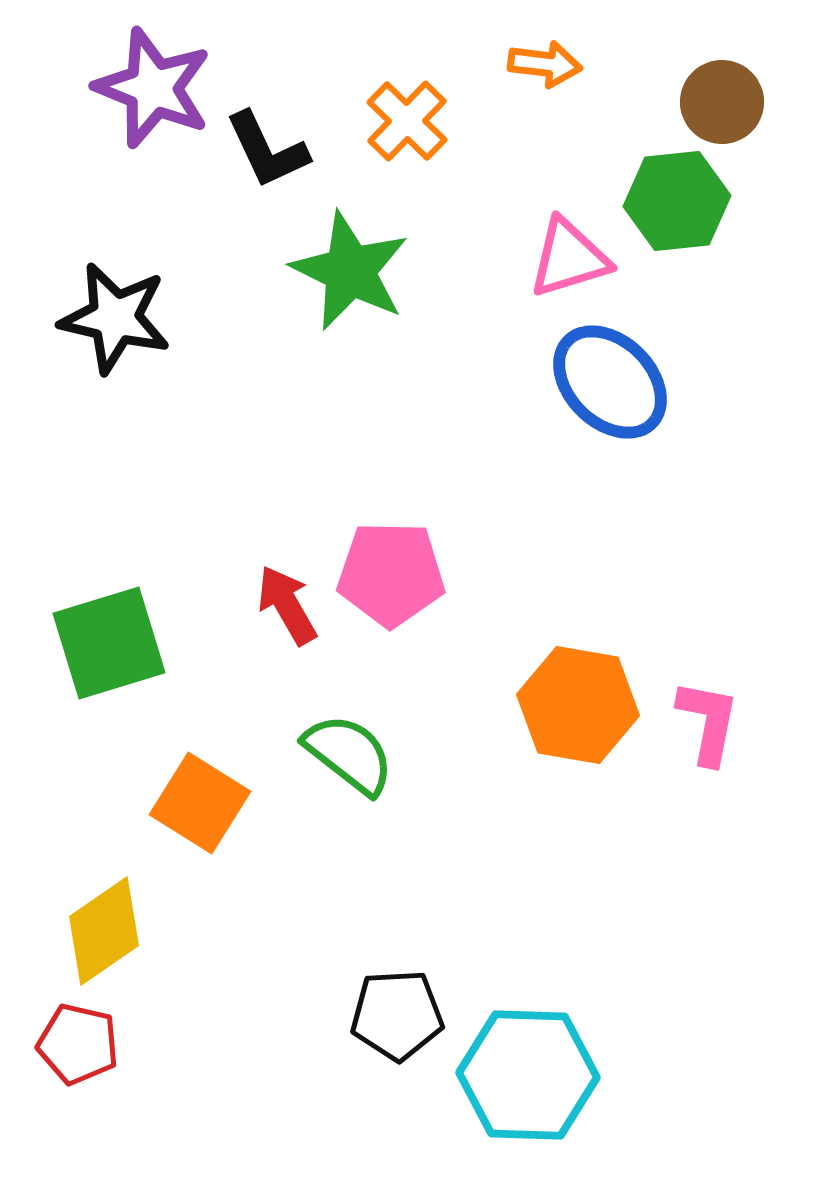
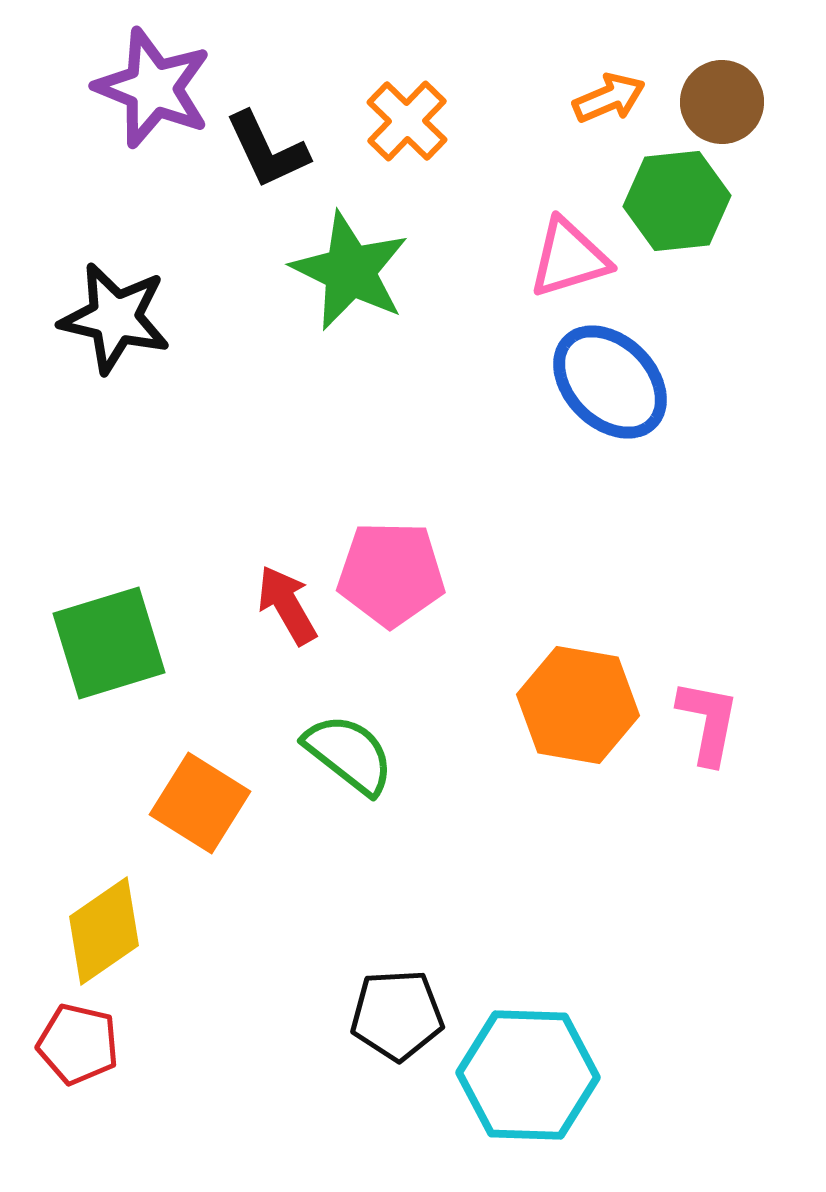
orange arrow: moved 64 px right, 34 px down; rotated 30 degrees counterclockwise
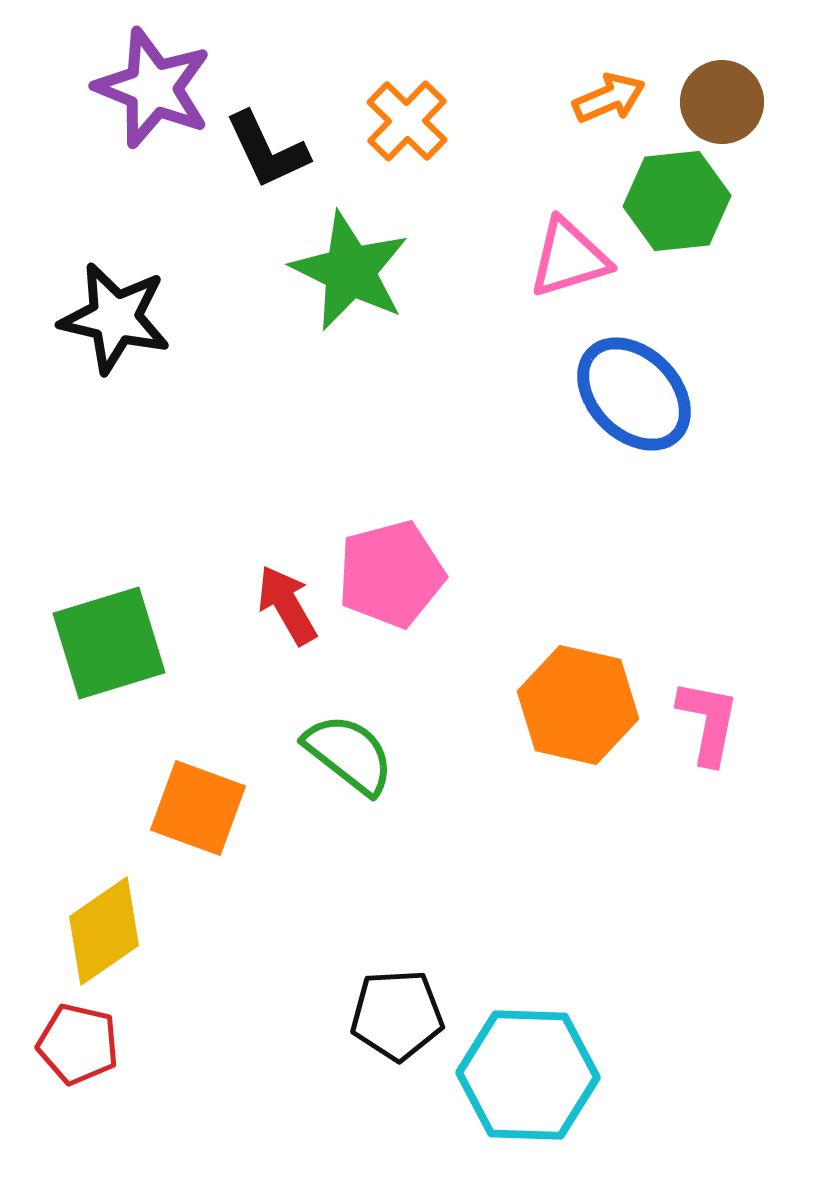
blue ellipse: moved 24 px right, 12 px down
pink pentagon: rotated 16 degrees counterclockwise
orange hexagon: rotated 3 degrees clockwise
orange square: moved 2 px left, 5 px down; rotated 12 degrees counterclockwise
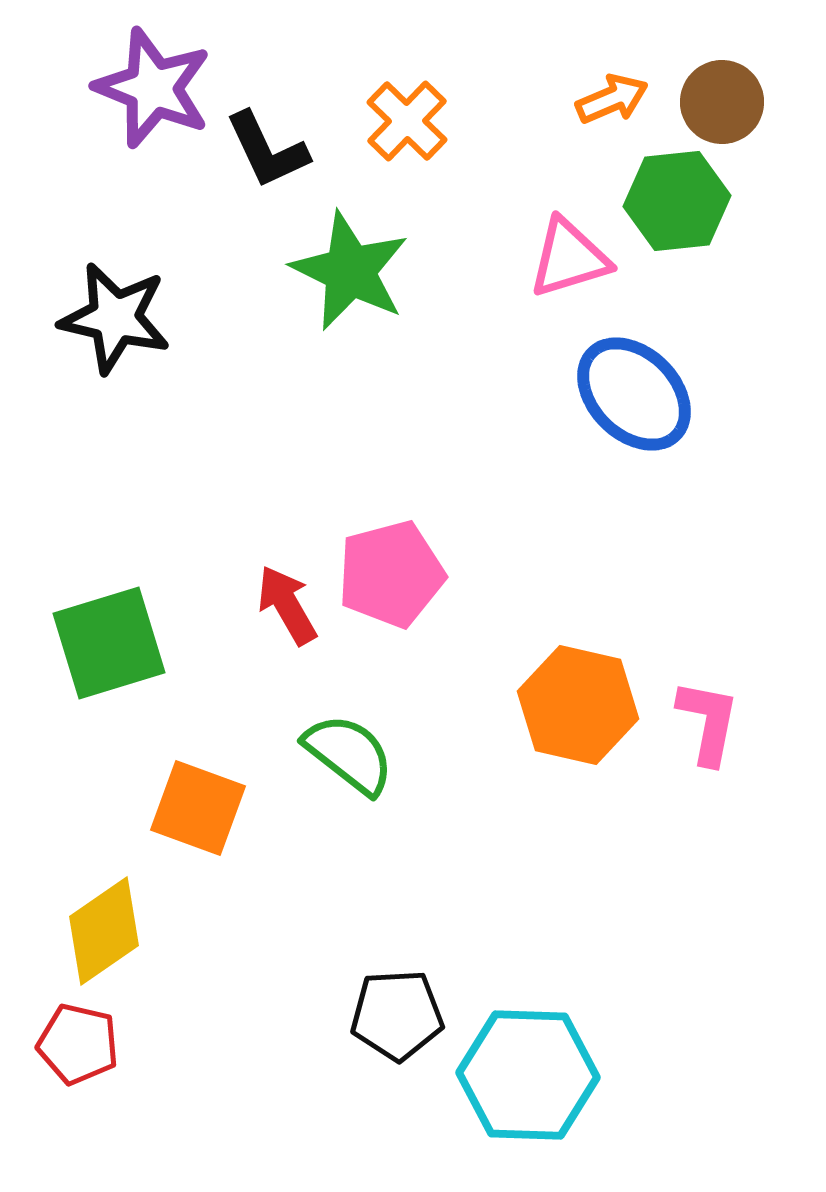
orange arrow: moved 3 px right, 1 px down
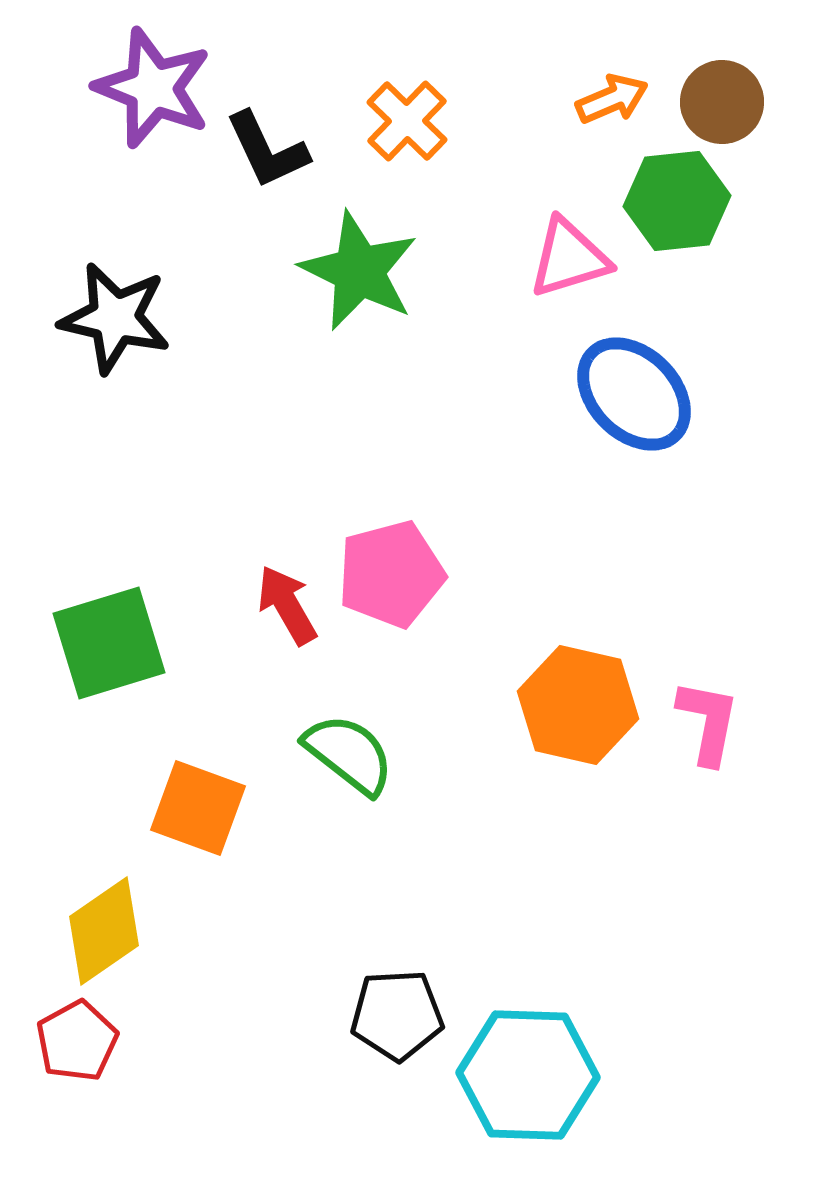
green star: moved 9 px right
red pentagon: moved 1 px left, 3 px up; rotated 30 degrees clockwise
